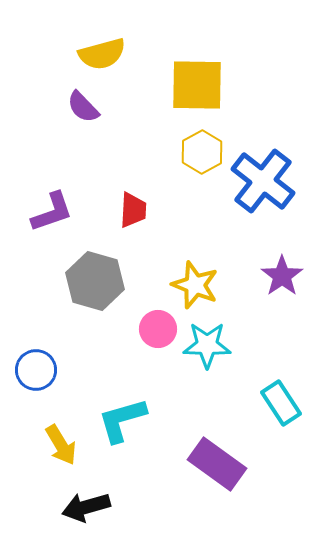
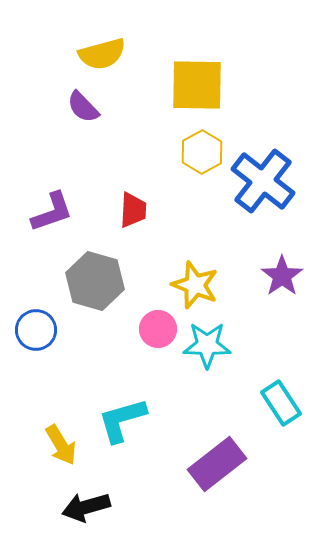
blue circle: moved 40 px up
purple rectangle: rotated 74 degrees counterclockwise
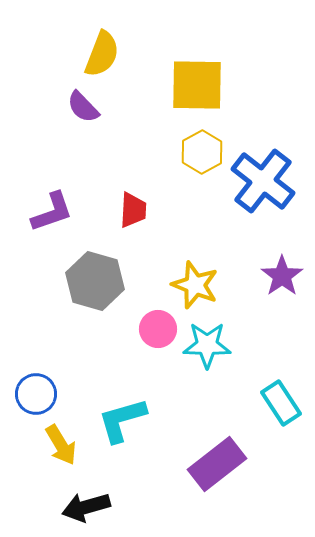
yellow semicircle: rotated 54 degrees counterclockwise
blue circle: moved 64 px down
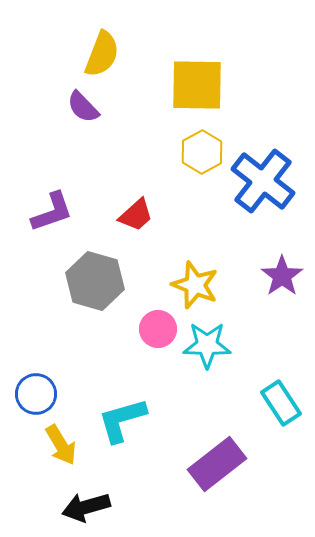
red trapezoid: moved 3 px right, 5 px down; rotated 45 degrees clockwise
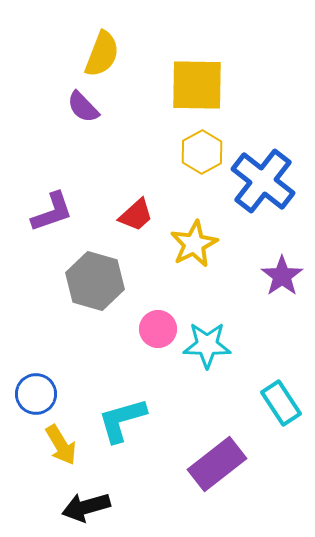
yellow star: moved 1 px left, 41 px up; rotated 24 degrees clockwise
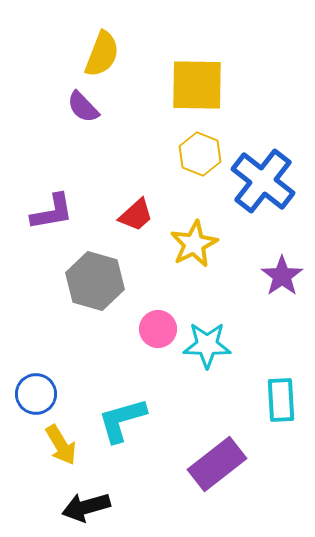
yellow hexagon: moved 2 px left, 2 px down; rotated 9 degrees counterclockwise
purple L-shape: rotated 9 degrees clockwise
cyan rectangle: moved 3 px up; rotated 30 degrees clockwise
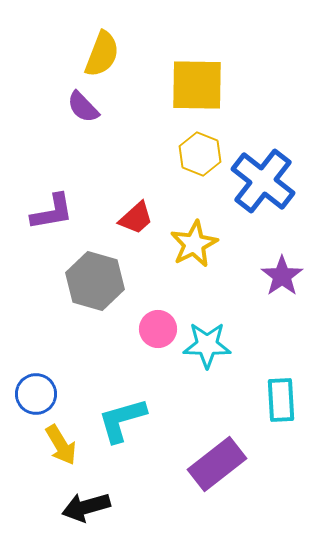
red trapezoid: moved 3 px down
